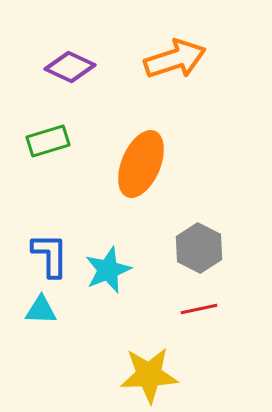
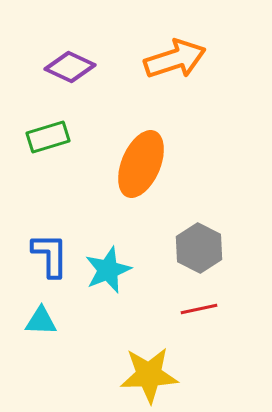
green rectangle: moved 4 px up
cyan triangle: moved 11 px down
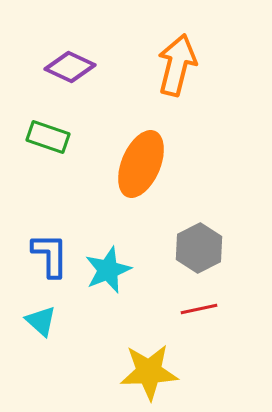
orange arrow: moved 2 px right, 6 px down; rotated 58 degrees counterclockwise
green rectangle: rotated 36 degrees clockwise
gray hexagon: rotated 6 degrees clockwise
cyan triangle: rotated 40 degrees clockwise
yellow star: moved 3 px up
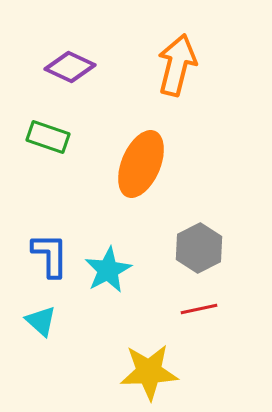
cyan star: rotated 6 degrees counterclockwise
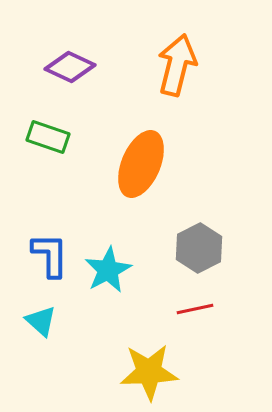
red line: moved 4 px left
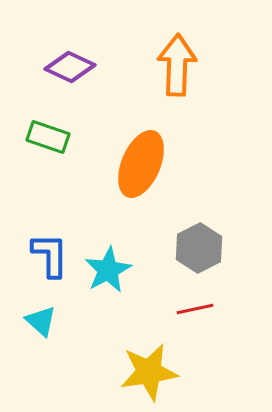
orange arrow: rotated 12 degrees counterclockwise
yellow star: rotated 6 degrees counterclockwise
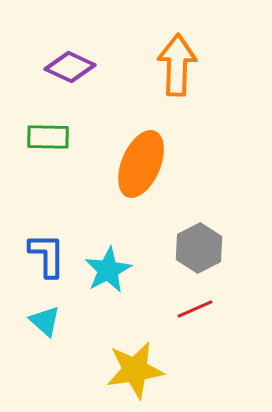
green rectangle: rotated 18 degrees counterclockwise
blue L-shape: moved 3 px left
red line: rotated 12 degrees counterclockwise
cyan triangle: moved 4 px right
yellow star: moved 14 px left, 2 px up
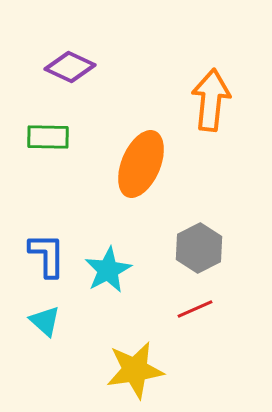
orange arrow: moved 34 px right, 35 px down; rotated 4 degrees clockwise
